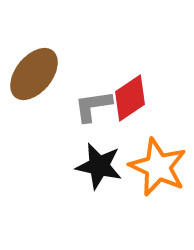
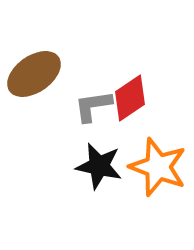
brown ellipse: rotated 16 degrees clockwise
orange star: rotated 4 degrees counterclockwise
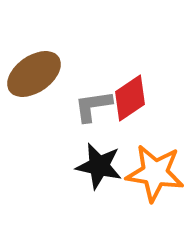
orange star: moved 3 px left, 6 px down; rotated 12 degrees counterclockwise
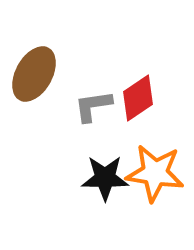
brown ellipse: rotated 26 degrees counterclockwise
red diamond: moved 8 px right
black star: moved 6 px right, 12 px down; rotated 12 degrees counterclockwise
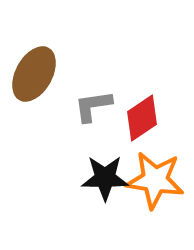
red diamond: moved 4 px right, 20 px down
orange star: moved 7 px down
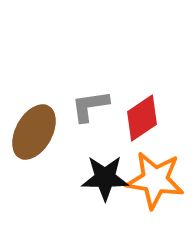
brown ellipse: moved 58 px down
gray L-shape: moved 3 px left
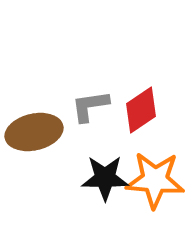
red diamond: moved 1 px left, 8 px up
brown ellipse: rotated 48 degrees clockwise
orange star: rotated 4 degrees counterclockwise
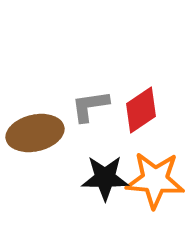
brown ellipse: moved 1 px right, 1 px down
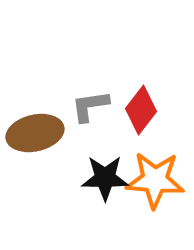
red diamond: rotated 18 degrees counterclockwise
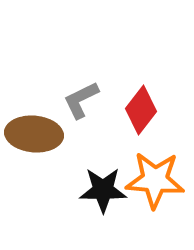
gray L-shape: moved 9 px left, 6 px up; rotated 18 degrees counterclockwise
brown ellipse: moved 1 px left, 1 px down; rotated 18 degrees clockwise
black star: moved 2 px left, 12 px down
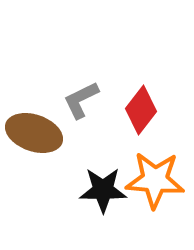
brown ellipse: moved 1 px up; rotated 14 degrees clockwise
